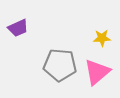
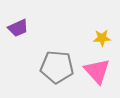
gray pentagon: moved 3 px left, 2 px down
pink triangle: moved 1 px up; rotated 32 degrees counterclockwise
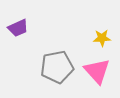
gray pentagon: rotated 16 degrees counterclockwise
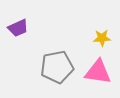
pink triangle: moved 1 px right, 1 px down; rotated 40 degrees counterclockwise
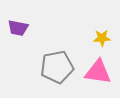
purple trapezoid: rotated 35 degrees clockwise
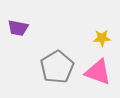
gray pentagon: rotated 20 degrees counterclockwise
pink triangle: rotated 12 degrees clockwise
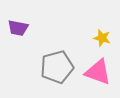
yellow star: rotated 18 degrees clockwise
gray pentagon: rotated 16 degrees clockwise
